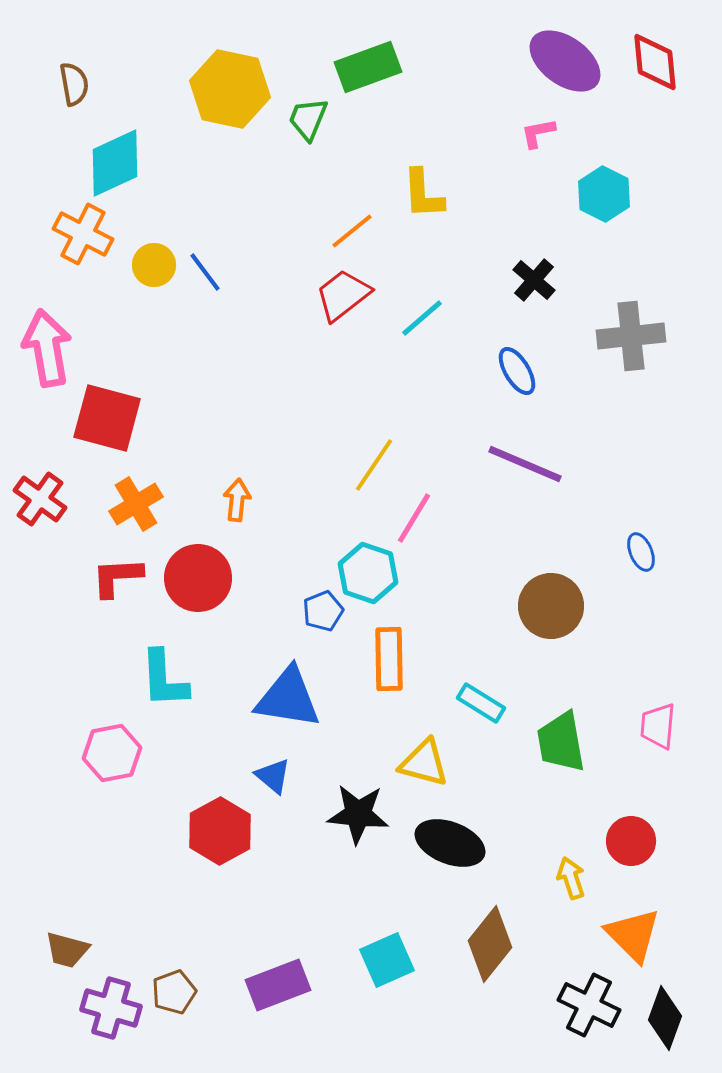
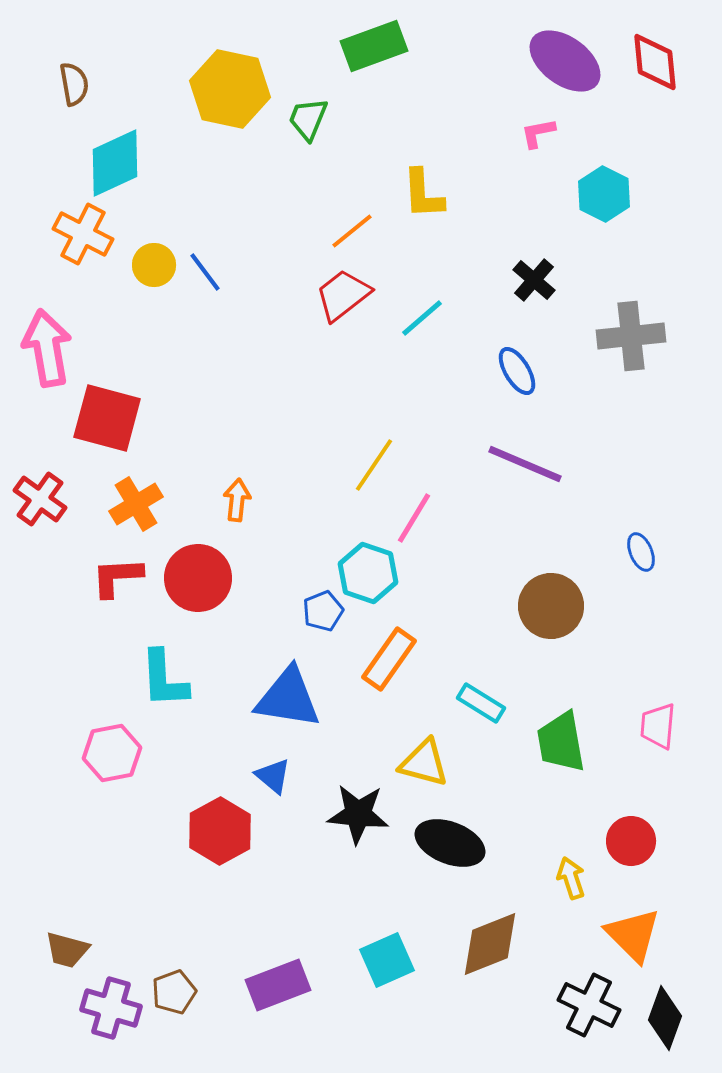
green rectangle at (368, 67): moved 6 px right, 21 px up
orange rectangle at (389, 659): rotated 36 degrees clockwise
brown diamond at (490, 944): rotated 30 degrees clockwise
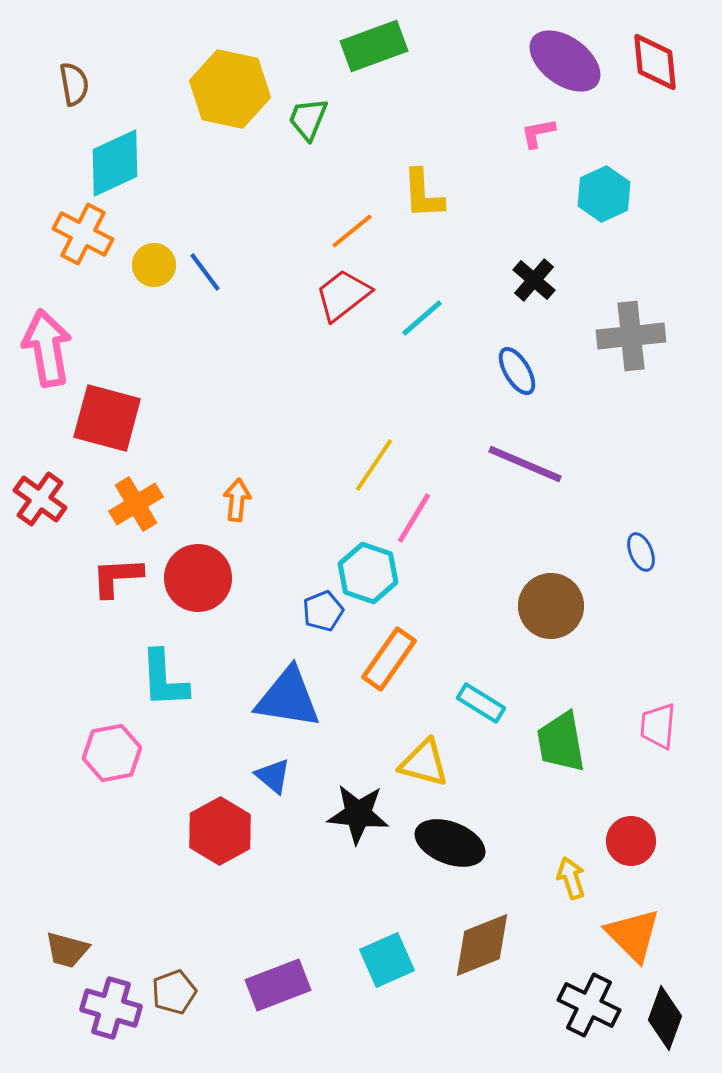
cyan hexagon at (604, 194): rotated 8 degrees clockwise
brown diamond at (490, 944): moved 8 px left, 1 px down
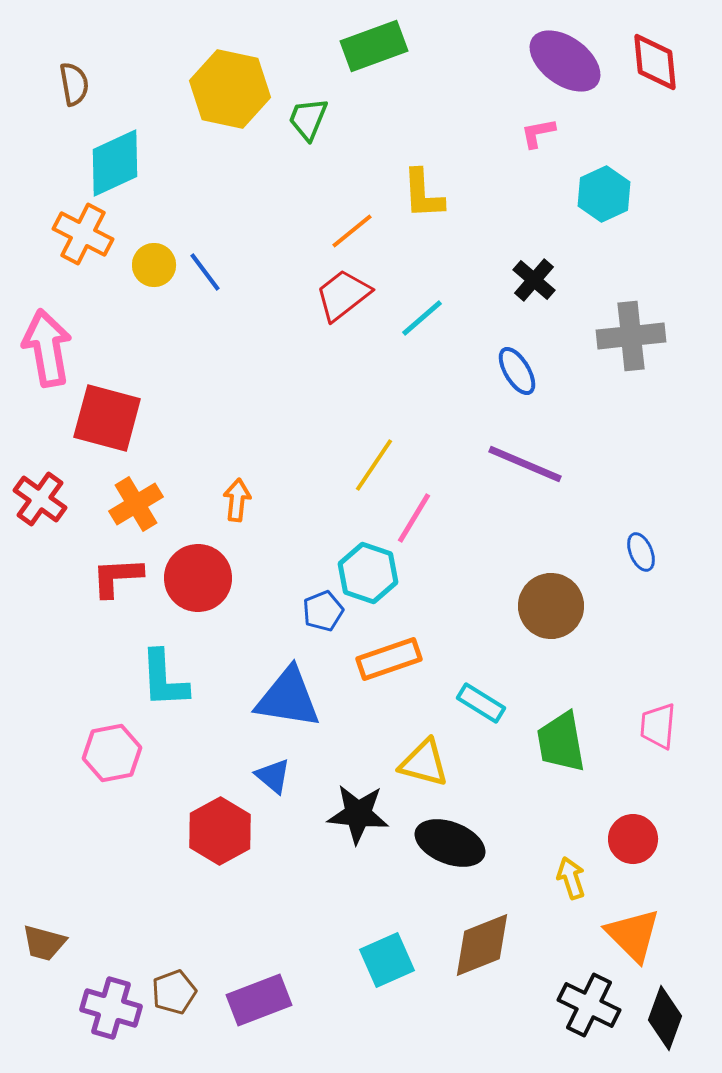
orange rectangle at (389, 659): rotated 36 degrees clockwise
red circle at (631, 841): moved 2 px right, 2 px up
brown trapezoid at (67, 950): moved 23 px left, 7 px up
purple rectangle at (278, 985): moved 19 px left, 15 px down
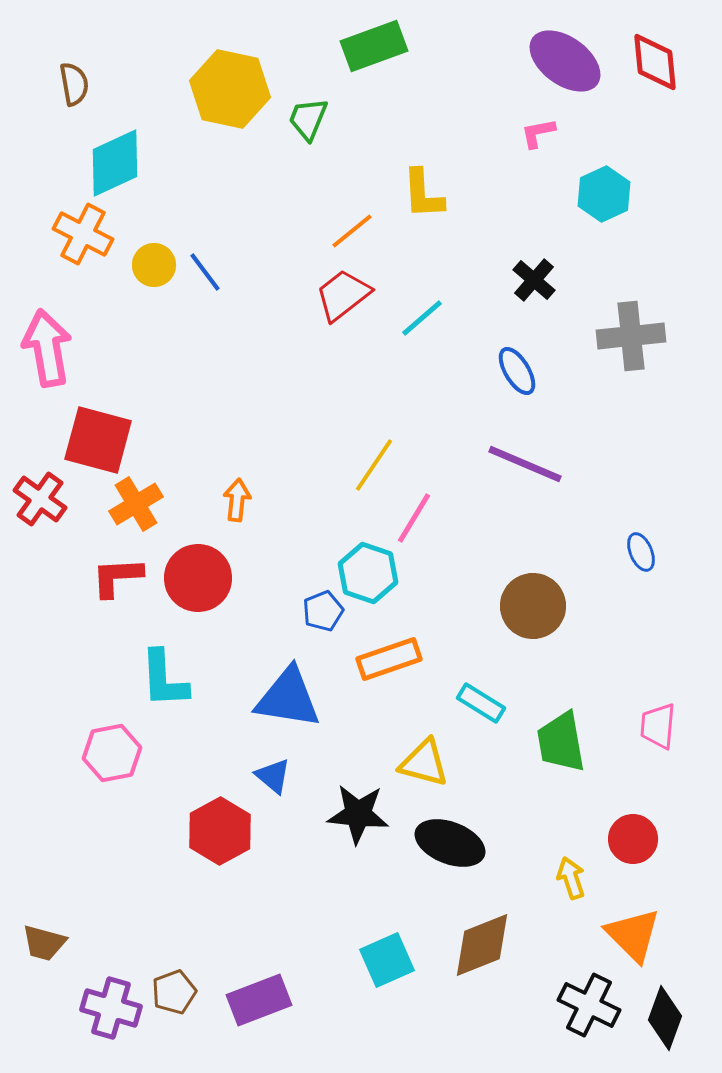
red square at (107, 418): moved 9 px left, 22 px down
brown circle at (551, 606): moved 18 px left
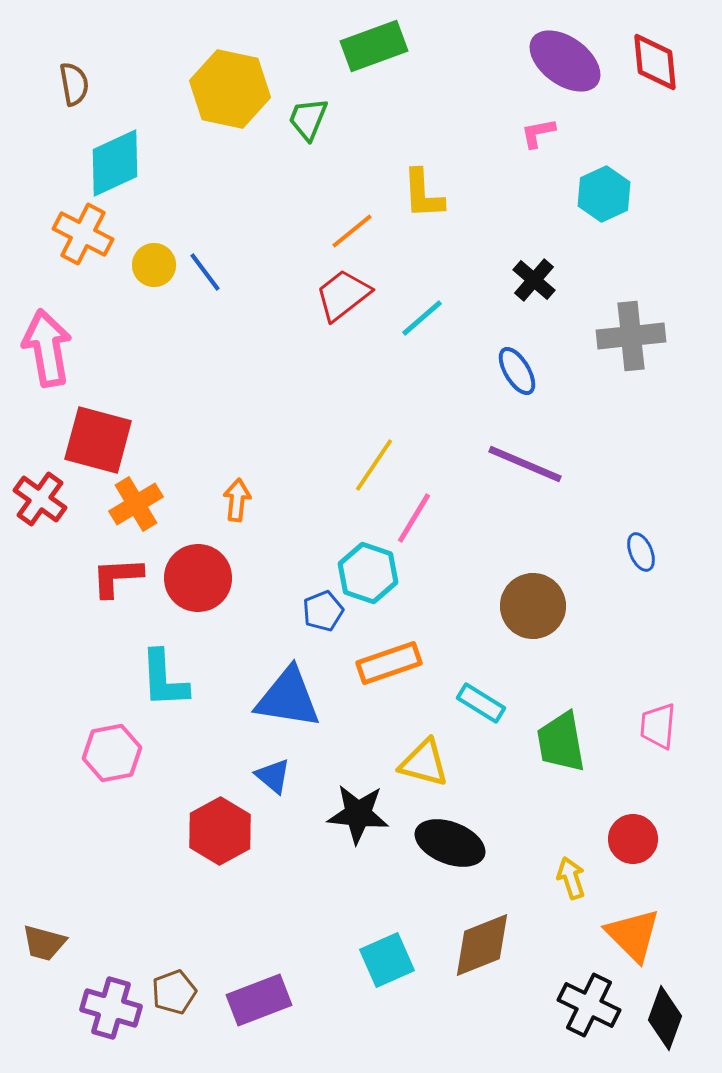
orange rectangle at (389, 659): moved 4 px down
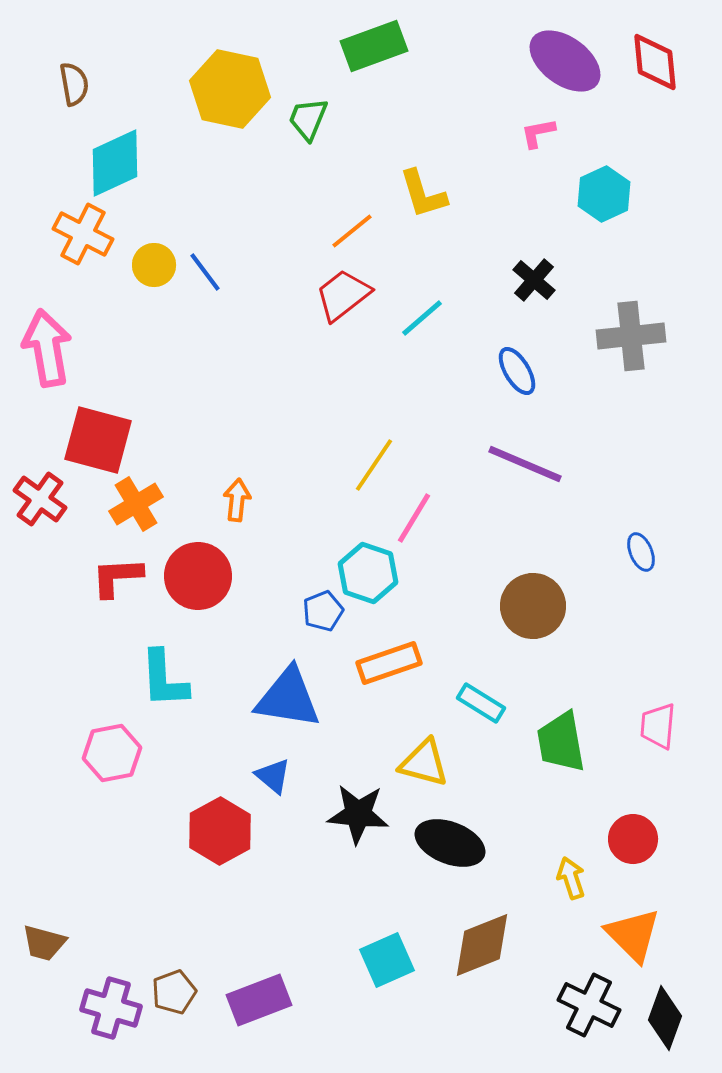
yellow L-shape at (423, 194): rotated 14 degrees counterclockwise
red circle at (198, 578): moved 2 px up
